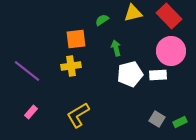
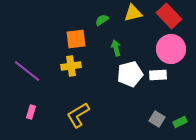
pink circle: moved 2 px up
pink rectangle: rotated 24 degrees counterclockwise
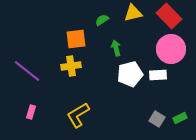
green rectangle: moved 4 px up
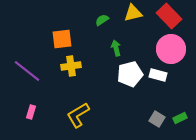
orange square: moved 14 px left
white rectangle: rotated 18 degrees clockwise
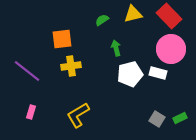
yellow triangle: moved 1 px down
white rectangle: moved 2 px up
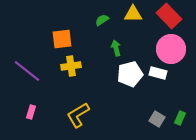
yellow triangle: rotated 12 degrees clockwise
green rectangle: rotated 40 degrees counterclockwise
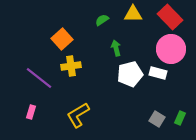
red rectangle: moved 1 px right, 1 px down
orange square: rotated 35 degrees counterclockwise
purple line: moved 12 px right, 7 px down
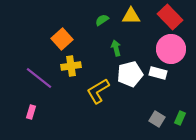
yellow triangle: moved 2 px left, 2 px down
yellow L-shape: moved 20 px right, 24 px up
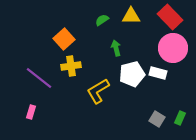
orange square: moved 2 px right
pink circle: moved 2 px right, 1 px up
white pentagon: moved 2 px right
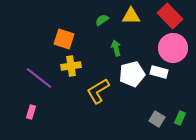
red rectangle: moved 1 px up
orange square: rotated 30 degrees counterclockwise
white rectangle: moved 1 px right, 1 px up
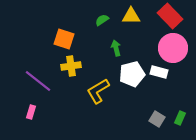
purple line: moved 1 px left, 3 px down
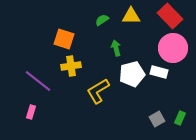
gray square: rotated 28 degrees clockwise
